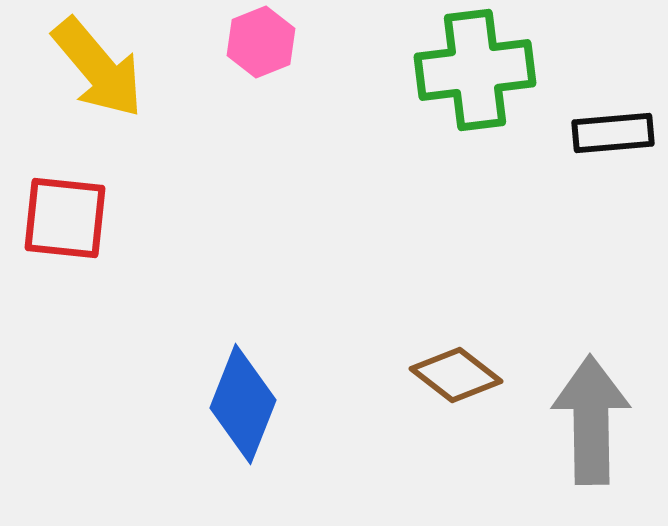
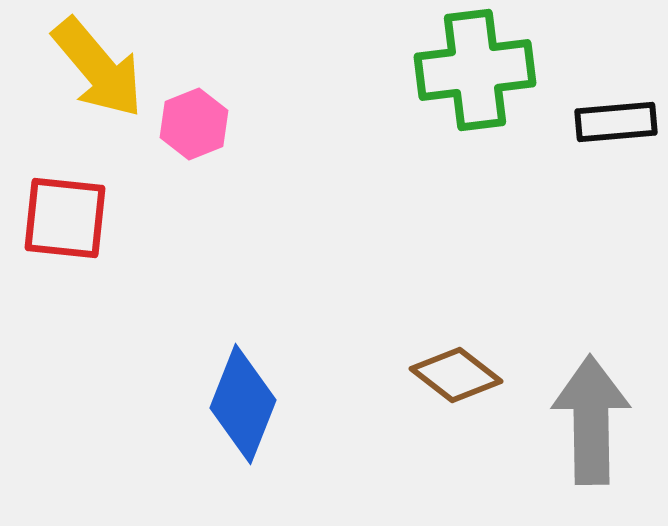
pink hexagon: moved 67 px left, 82 px down
black rectangle: moved 3 px right, 11 px up
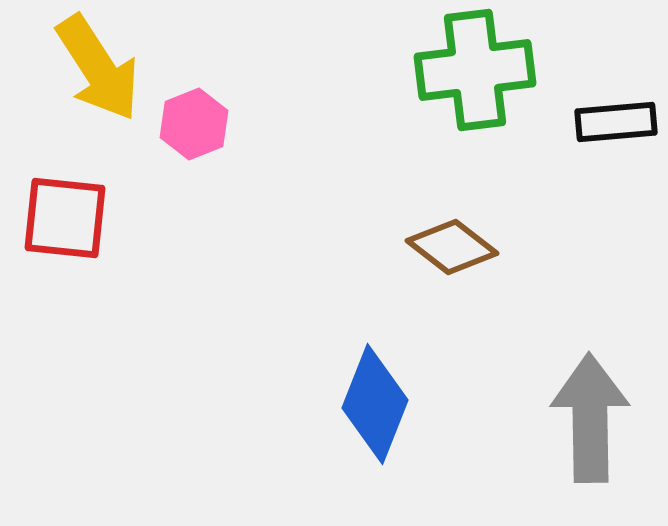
yellow arrow: rotated 7 degrees clockwise
brown diamond: moved 4 px left, 128 px up
blue diamond: moved 132 px right
gray arrow: moved 1 px left, 2 px up
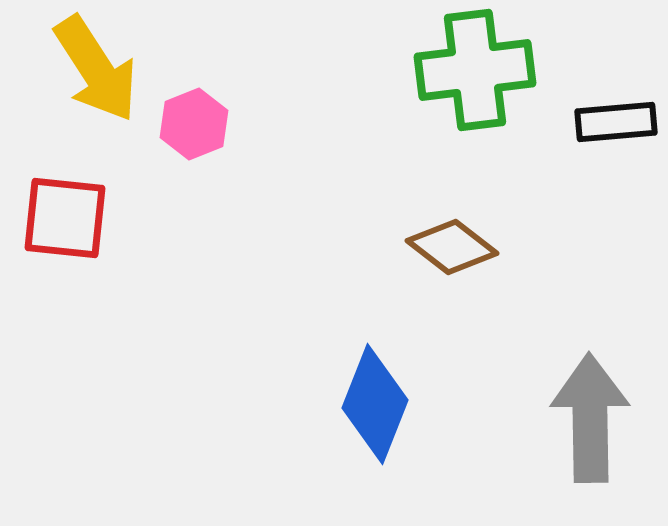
yellow arrow: moved 2 px left, 1 px down
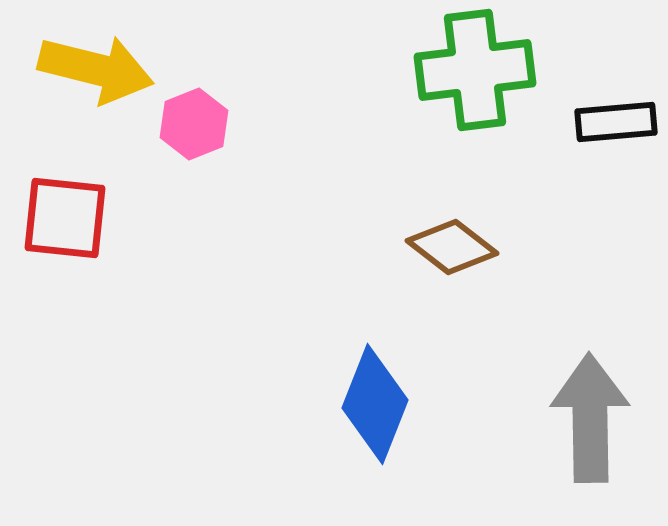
yellow arrow: rotated 43 degrees counterclockwise
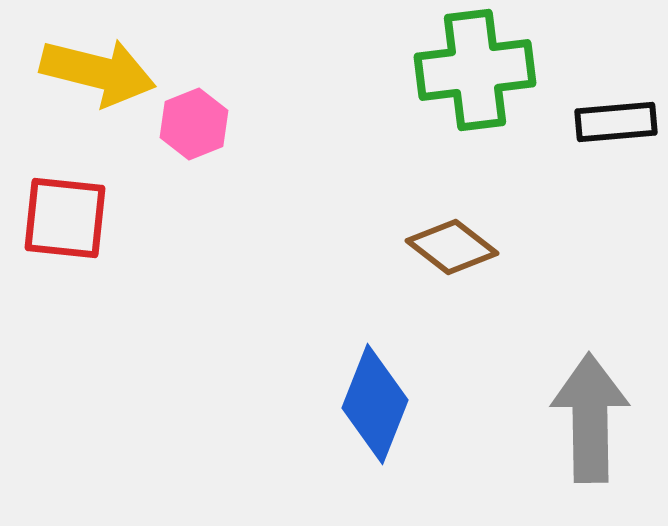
yellow arrow: moved 2 px right, 3 px down
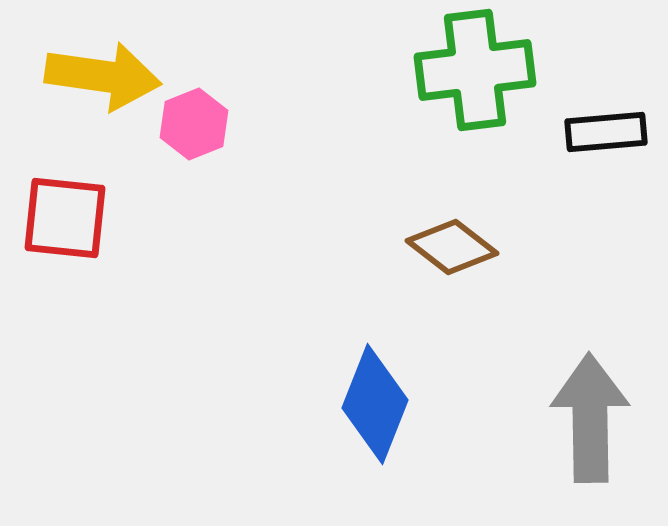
yellow arrow: moved 5 px right, 4 px down; rotated 6 degrees counterclockwise
black rectangle: moved 10 px left, 10 px down
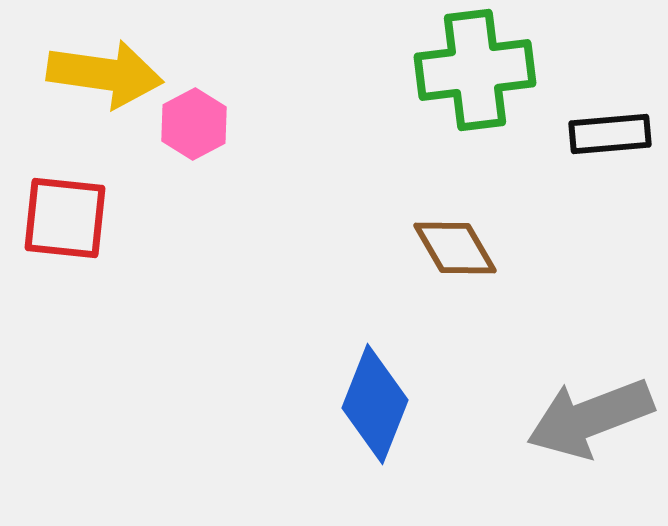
yellow arrow: moved 2 px right, 2 px up
pink hexagon: rotated 6 degrees counterclockwise
black rectangle: moved 4 px right, 2 px down
brown diamond: moved 3 px right, 1 px down; rotated 22 degrees clockwise
gray arrow: rotated 110 degrees counterclockwise
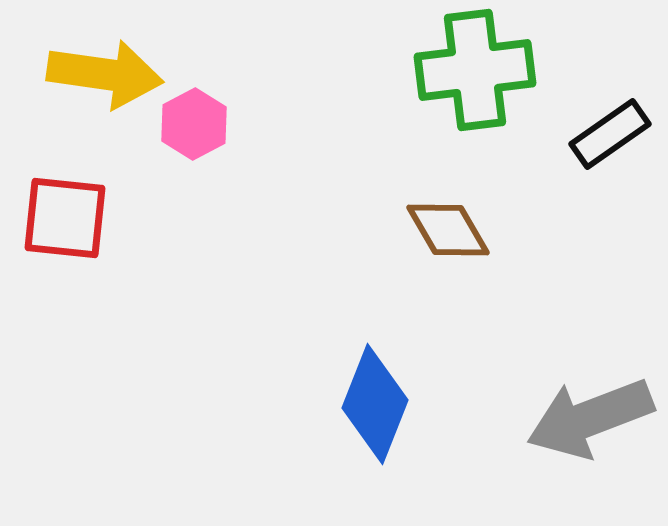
black rectangle: rotated 30 degrees counterclockwise
brown diamond: moved 7 px left, 18 px up
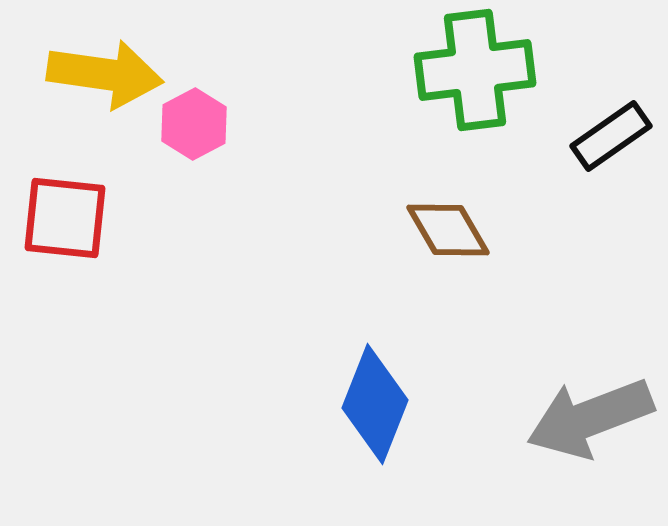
black rectangle: moved 1 px right, 2 px down
